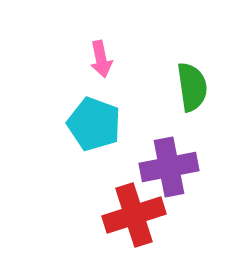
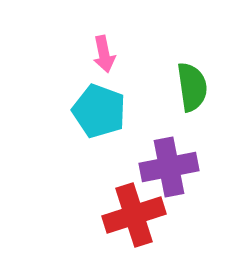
pink arrow: moved 3 px right, 5 px up
cyan pentagon: moved 5 px right, 13 px up
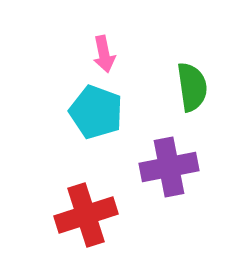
cyan pentagon: moved 3 px left, 1 px down
red cross: moved 48 px left
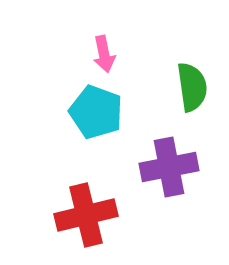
red cross: rotated 4 degrees clockwise
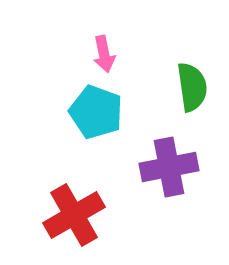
red cross: moved 12 px left; rotated 16 degrees counterclockwise
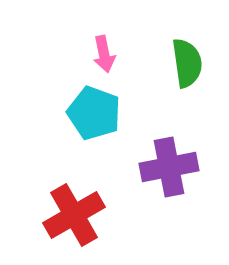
green semicircle: moved 5 px left, 24 px up
cyan pentagon: moved 2 px left, 1 px down
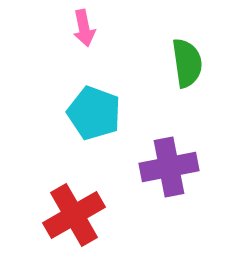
pink arrow: moved 20 px left, 26 px up
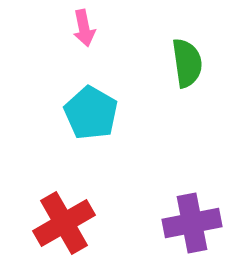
cyan pentagon: moved 3 px left; rotated 10 degrees clockwise
purple cross: moved 23 px right, 56 px down
red cross: moved 10 px left, 8 px down
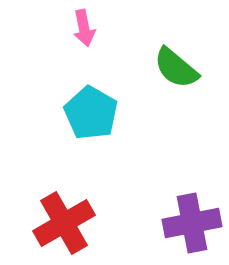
green semicircle: moved 11 px left, 5 px down; rotated 138 degrees clockwise
